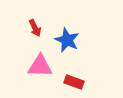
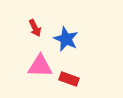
blue star: moved 1 px left, 1 px up
red rectangle: moved 5 px left, 3 px up
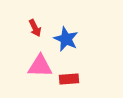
red rectangle: rotated 24 degrees counterclockwise
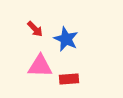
red arrow: moved 1 px down; rotated 18 degrees counterclockwise
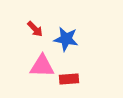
blue star: rotated 15 degrees counterclockwise
pink triangle: moved 2 px right
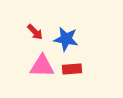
red arrow: moved 3 px down
red rectangle: moved 3 px right, 10 px up
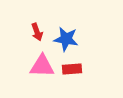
red arrow: moved 2 px right; rotated 24 degrees clockwise
